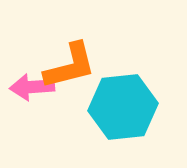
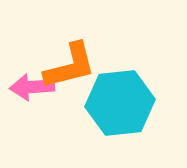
cyan hexagon: moved 3 px left, 4 px up
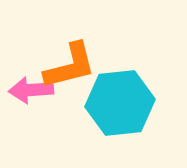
pink arrow: moved 1 px left, 3 px down
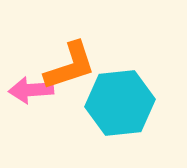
orange L-shape: rotated 4 degrees counterclockwise
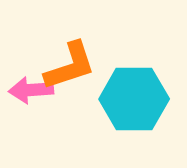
cyan hexagon: moved 14 px right, 4 px up; rotated 6 degrees clockwise
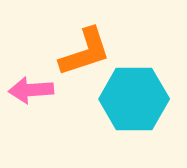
orange L-shape: moved 15 px right, 14 px up
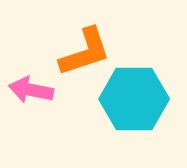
pink arrow: rotated 15 degrees clockwise
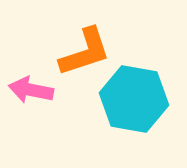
cyan hexagon: rotated 10 degrees clockwise
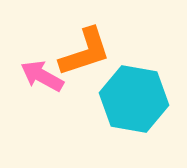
pink arrow: moved 11 px right, 14 px up; rotated 18 degrees clockwise
